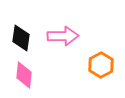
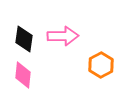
black diamond: moved 3 px right, 1 px down
pink diamond: moved 1 px left
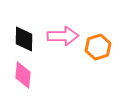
black diamond: rotated 8 degrees counterclockwise
orange hexagon: moved 3 px left, 18 px up; rotated 10 degrees clockwise
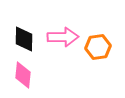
pink arrow: moved 1 px down
orange hexagon: rotated 10 degrees clockwise
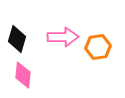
black diamond: moved 7 px left; rotated 16 degrees clockwise
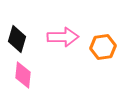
orange hexagon: moved 5 px right
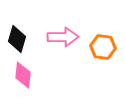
orange hexagon: rotated 15 degrees clockwise
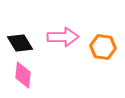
black diamond: moved 3 px right, 4 px down; rotated 48 degrees counterclockwise
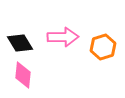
orange hexagon: rotated 25 degrees counterclockwise
